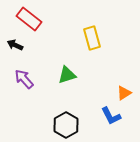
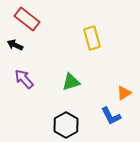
red rectangle: moved 2 px left
green triangle: moved 4 px right, 7 px down
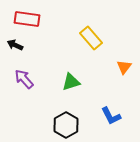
red rectangle: rotated 30 degrees counterclockwise
yellow rectangle: moved 1 px left; rotated 25 degrees counterclockwise
orange triangle: moved 26 px up; rotated 21 degrees counterclockwise
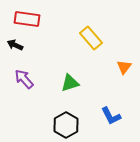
green triangle: moved 1 px left, 1 px down
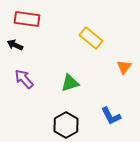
yellow rectangle: rotated 10 degrees counterclockwise
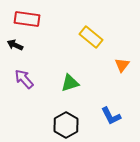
yellow rectangle: moved 1 px up
orange triangle: moved 2 px left, 2 px up
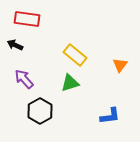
yellow rectangle: moved 16 px left, 18 px down
orange triangle: moved 2 px left
blue L-shape: moved 1 px left; rotated 70 degrees counterclockwise
black hexagon: moved 26 px left, 14 px up
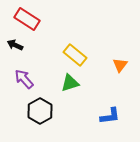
red rectangle: rotated 25 degrees clockwise
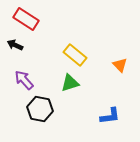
red rectangle: moved 1 px left
orange triangle: rotated 21 degrees counterclockwise
purple arrow: moved 1 px down
black hexagon: moved 2 px up; rotated 20 degrees counterclockwise
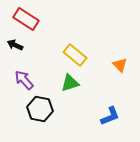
blue L-shape: rotated 15 degrees counterclockwise
